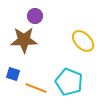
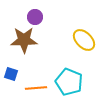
purple circle: moved 1 px down
yellow ellipse: moved 1 px right, 1 px up
blue square: moved 2 px left
orange line: rotated 25 degrees counterclockwise
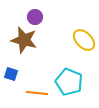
brown star: rotated 16 degrees clockwise
orange line: moved 1 px right, 5 px down; rotated 10 degrees clockwise
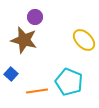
blue square: rotated 24 degrees clockwise
orange line: moved 2 px up; rotated 15 degrees counterclockwise
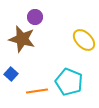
brown star: moved 2 px left, 1 px up
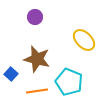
brown star: moved 15 px right, 20 px down
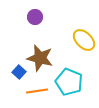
brown star: moved 3 px right, 1 px up
blue square: moved 8 px right, 2 px up
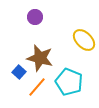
orange line: moved 4 px up; rotated 40 degrees counterclockwise
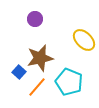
purple circle: moved 2 px down
brown star: rotated 28 degrees counterclockwise
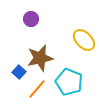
purple circle: moved 4 px left
orange line: moved 2 px down
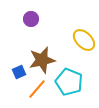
brown star: moved 2 px right, 2 px down
blue square: rotated 24 degrees clockwise
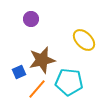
cyan pentagon: rotated 16 degrees counterclockwise
